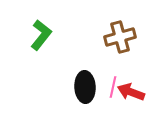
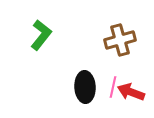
brown cross: moved 3 px down
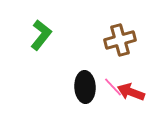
pink line: rotated 55 degrees counterclockwise
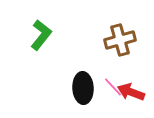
black ellipse: moved 2 px left, 1 px down
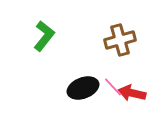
green L-shape: moved 3 px right, 1 px down
black ellipse: rotated 72 degrees clockwise
red arrow: moved 1 px right, 1 px down; rotated 8 degrees counterclockwise
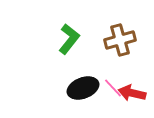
green L-shape: moved 25 px right, 3 px down
pink line: moved 1 px down
